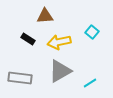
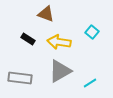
brown triangle: moved 1 px right, 2 px up; rotated 24 degrees clockwise
yellow arrow: rotated 20 degrees clockwise
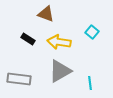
gray rectangle: moved 1 px left, 1 px down
cyan line: rotated 64 degrees counterclockwise
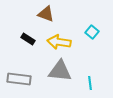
gray triangle: rotated 35 degrees clockwise
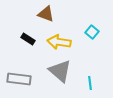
gray triangle: rotated 35 degrees clockwise
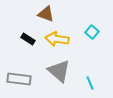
yellow arrow: moved 2 px left, 3 px up
gray triangle: moved 1 px left
cyan line: rotated 16 degrees counterclockwise
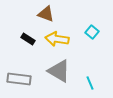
gray triangle: rotated 10 degrees counterclockwise
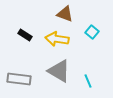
brown triangle: moved 19 px right
black rectangle: moved 3 px left, 4 px up
cyan line: moved 2 px left, 2 px up
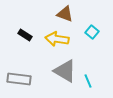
gray triangle: moved 6 px right
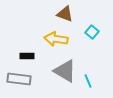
black rectangle: moved 2 px right, 21 px down; rotated 32 degrees counterclockwise
yellow arrow: moved 1 px left
